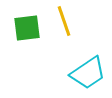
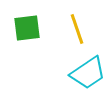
yellow line: moved 13 px right, 8 px down
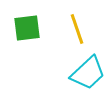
cyan trapezoid: rotated 9 degrees counterclockwise
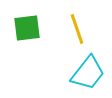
cyan trapezoid: rotated 9 degrees counterclockwise
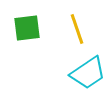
cyan trapezoid: rotated 18 degrees clockwise
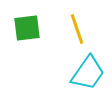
cyan trapezoid: rotated 21 degrees counterclockwise
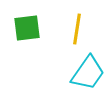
yellow line: rotated 28 degrees clockwise
